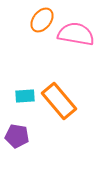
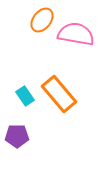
cyan rectangle: rotated 60 degrees clockwise
orange rectangle: moved 7 px up
purple pentagon: rotated 10 degrees counterclockwise
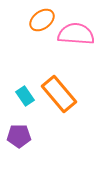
orange ellipse: rotated 15 degrees clockwise
pink semicircle: rotated 6 degrees counterclockwise
purple pentagon: moved 2 px right
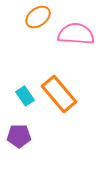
orange ellipse: moved 4 px left, 3 px up
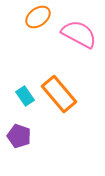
pink semicircle: moved 3 px right; rotated 24 degrees clockwise
purple pentagon: rotated 20 degrees clockwise
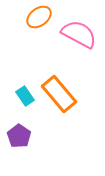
orange ellipse: moved 1 px right
purple pentagon: rotated 15 degrees clockwise
